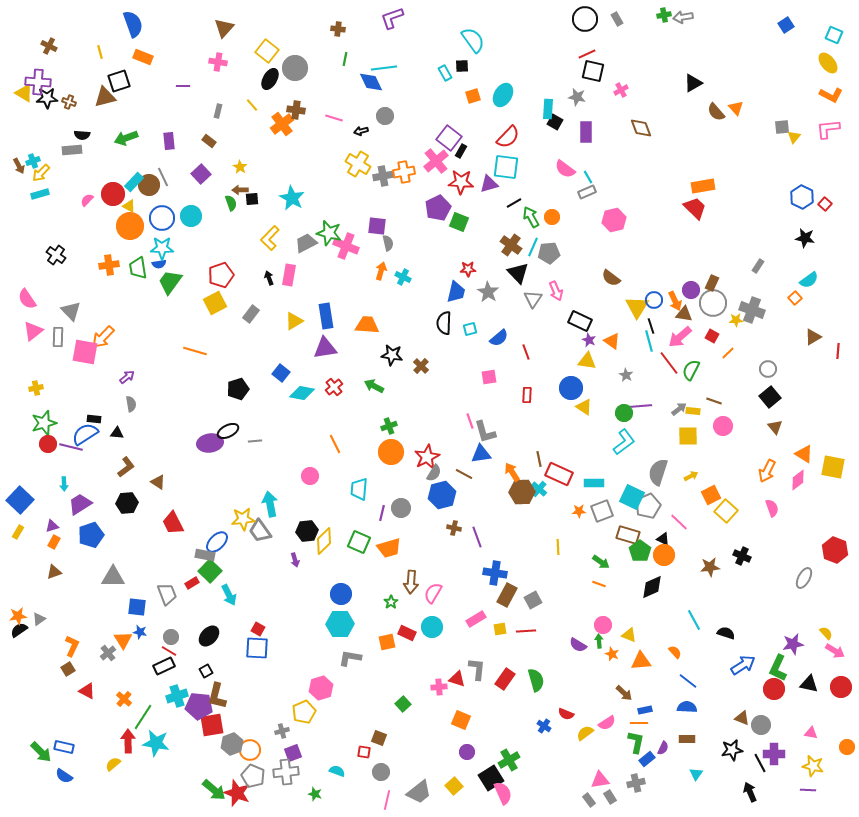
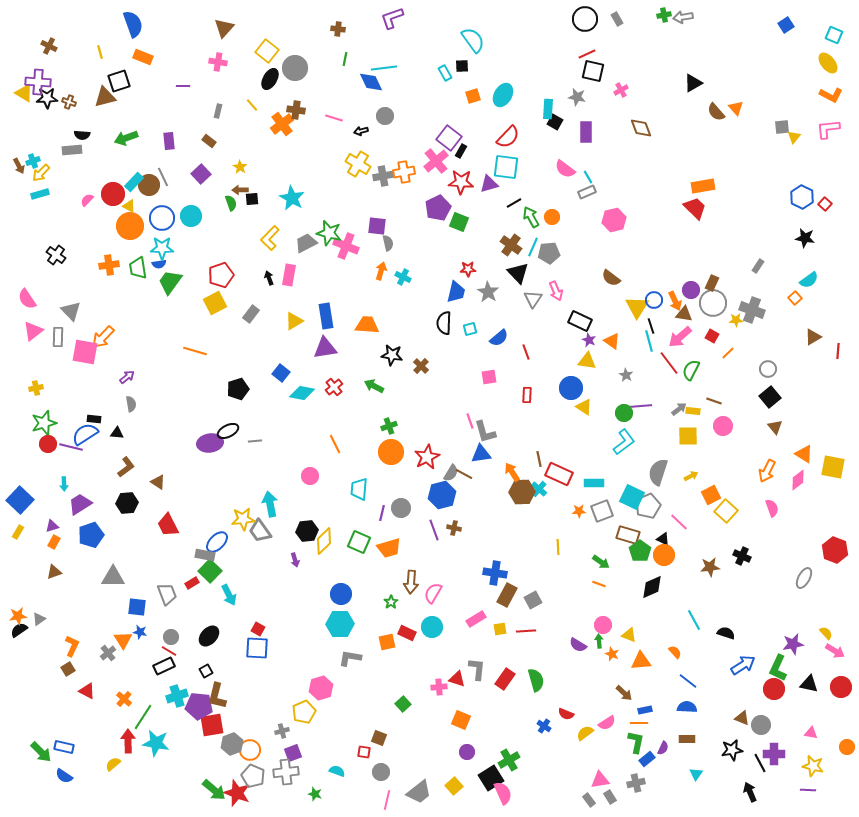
gray semicircle at (434, 473): moved 17 px right
red trapezoid at (173, 523): moved 5 px left, 2 px down
purple line at (477, 537): moved 43 px left, 7 px up
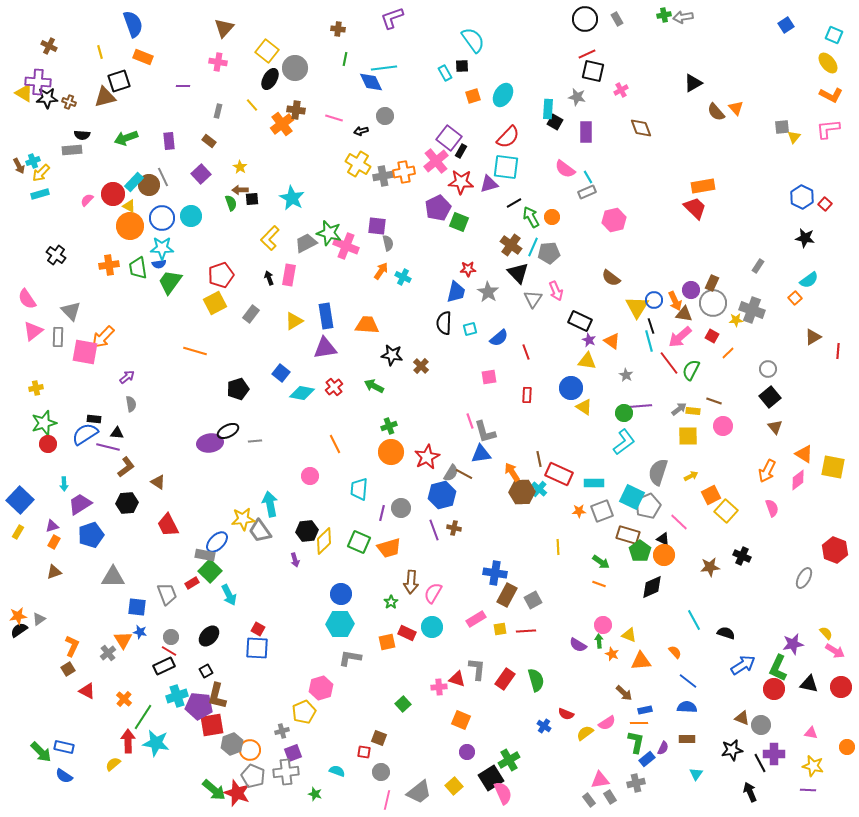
orange arrow at (381, 271): rotated 18 degrees clockwise
purple line at (71, 447): moved 37 px right
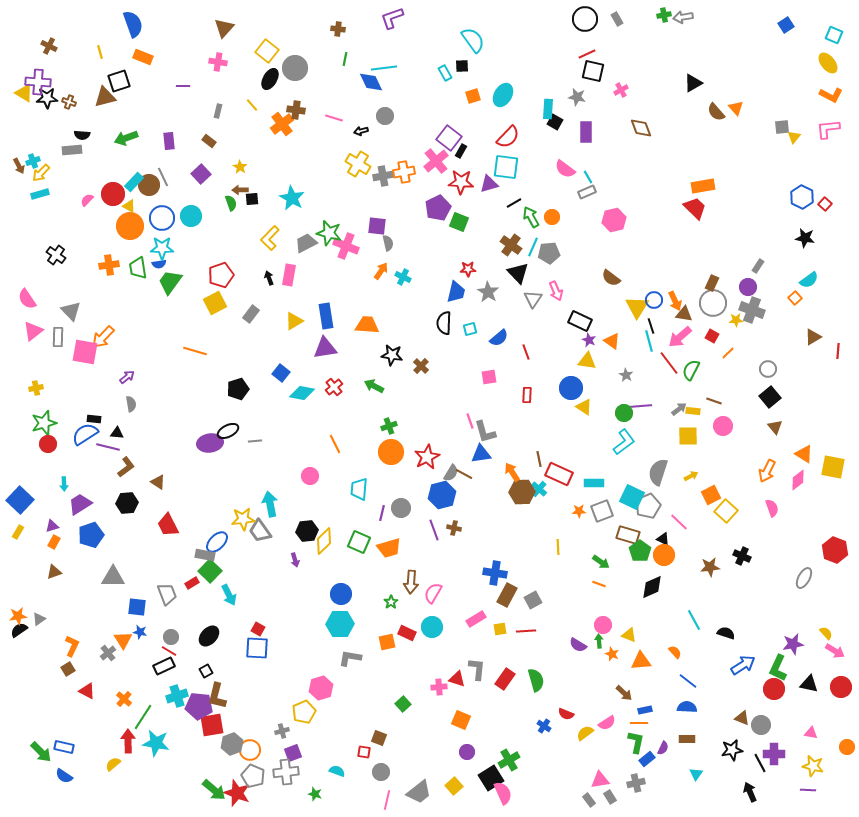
purple circle at (691, 290): moved 57 px right, 3 px up
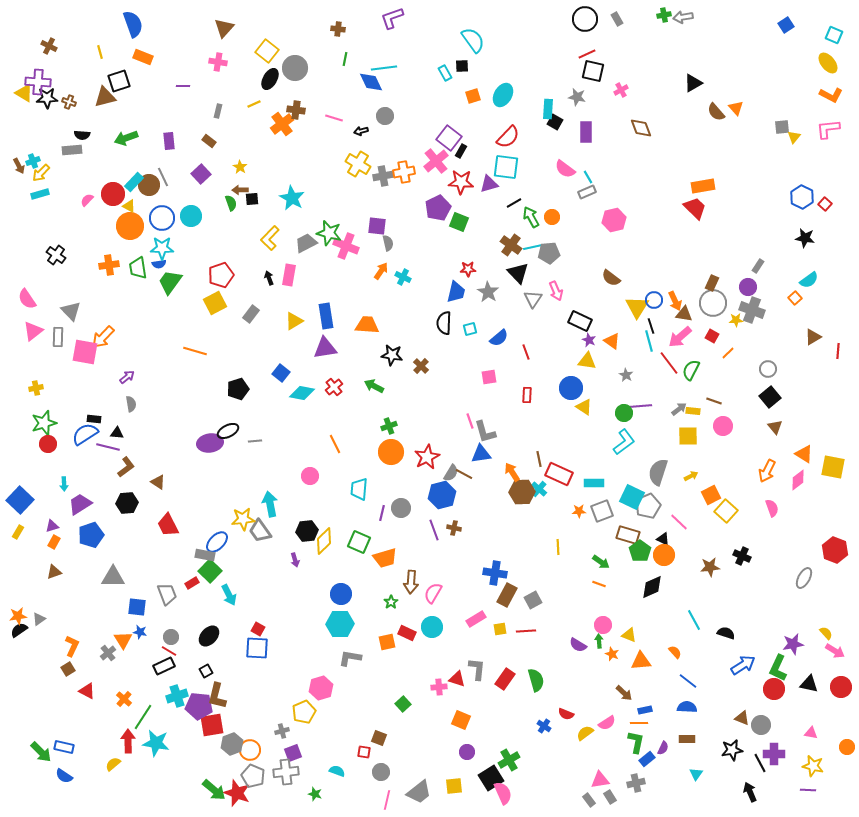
yellow line at (252, 105): moved 2 px right, 1 px up; rotated 72 degrees counterclockwise
cyan line at (533, 247): rotated 54 degrees clockwise
orange trapezoid at (389, 548): moved 4 px left, 10 px down
yellow square at (454, 786): rotated 36 degrees clockwise
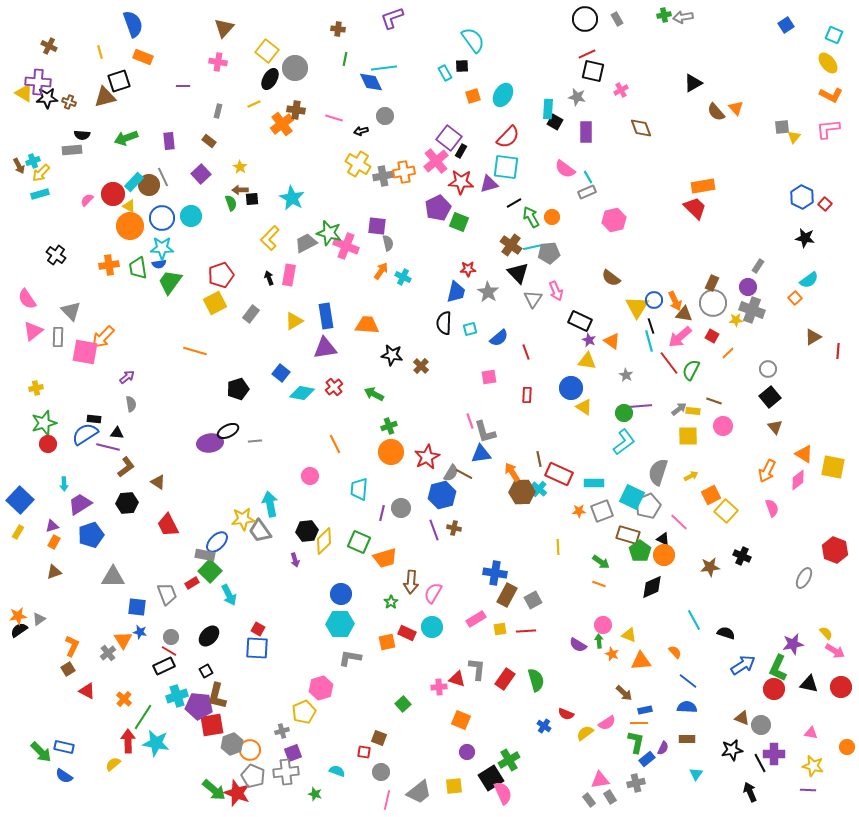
green arrow at (374, 386): moved 8 px down
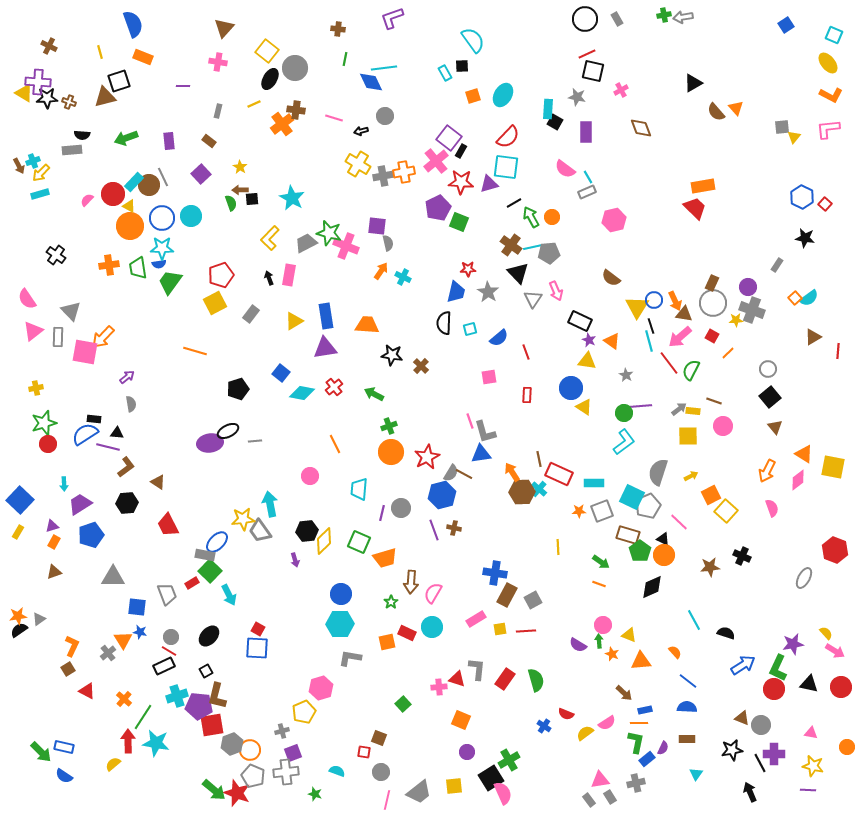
gray rectangle at (758, 266): moved 19 px right, 1 px up
cyan semicircle at (809, 280): moved 18 px down
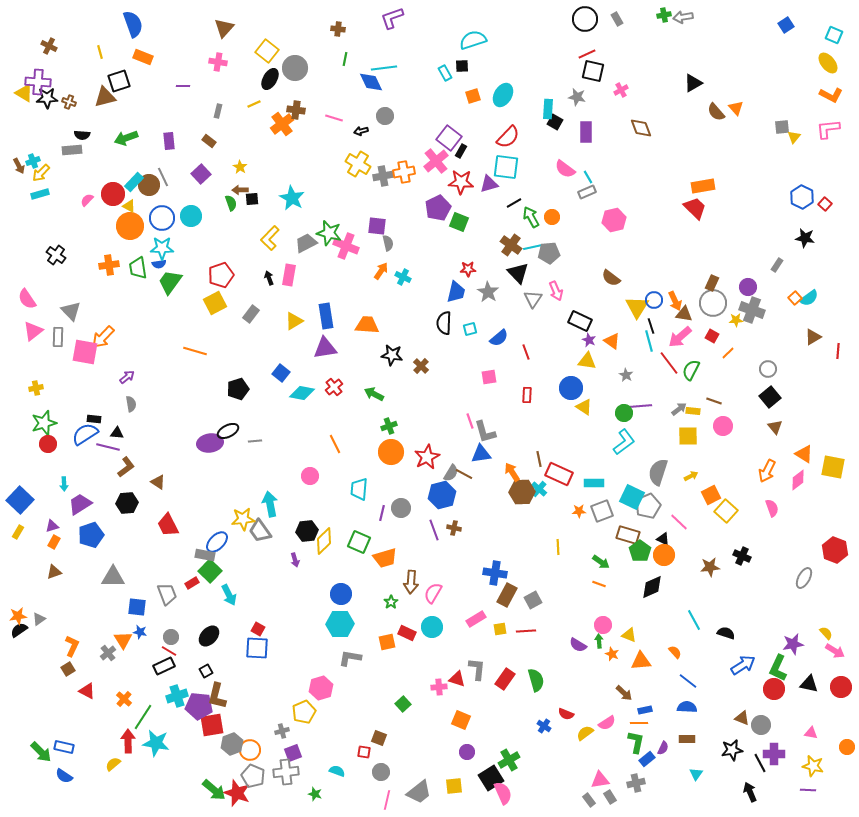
cyan semicircle at (473, 40): rotated 72 degrees counterclockwise
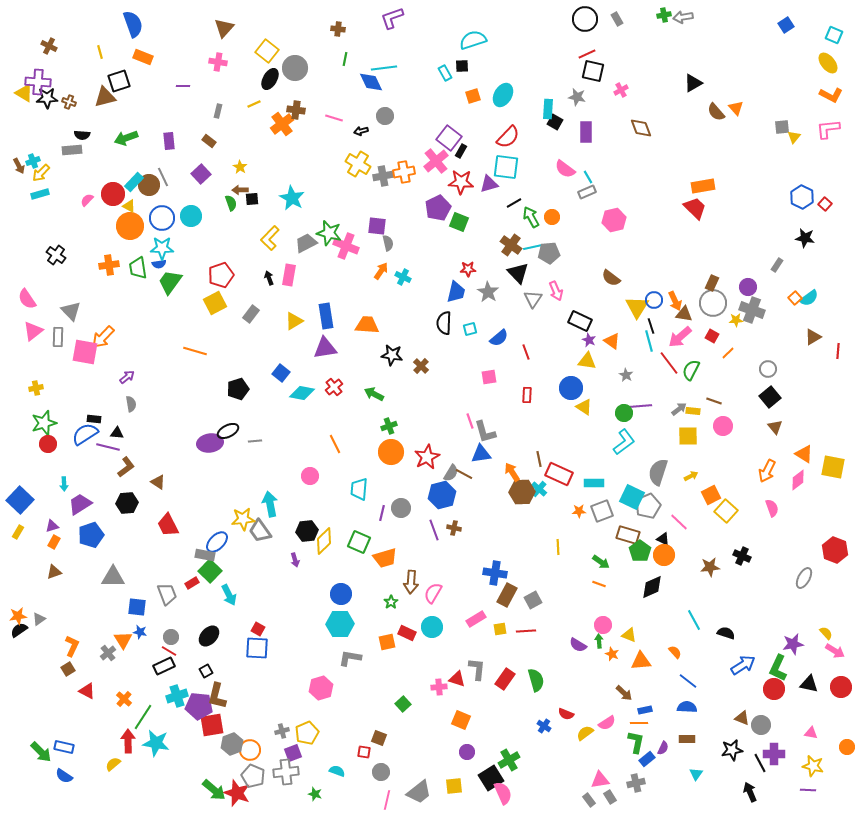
yellow pentagon at (304, 712): moved 3 px right, 21 px down
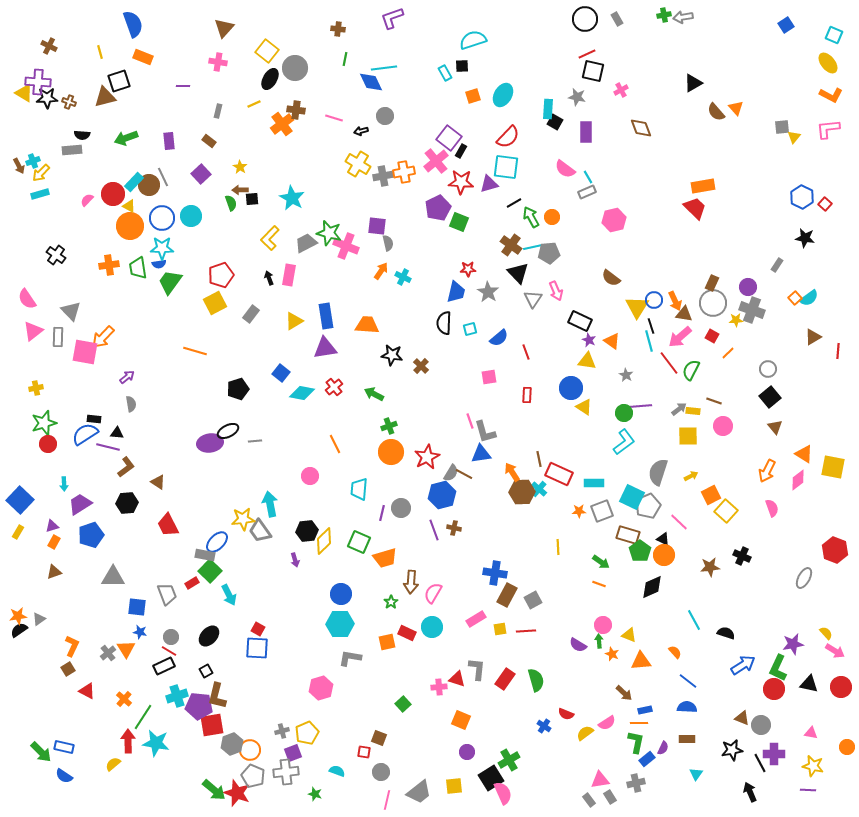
orange triangle at (123, 640): moved 3 px right, 9 px down
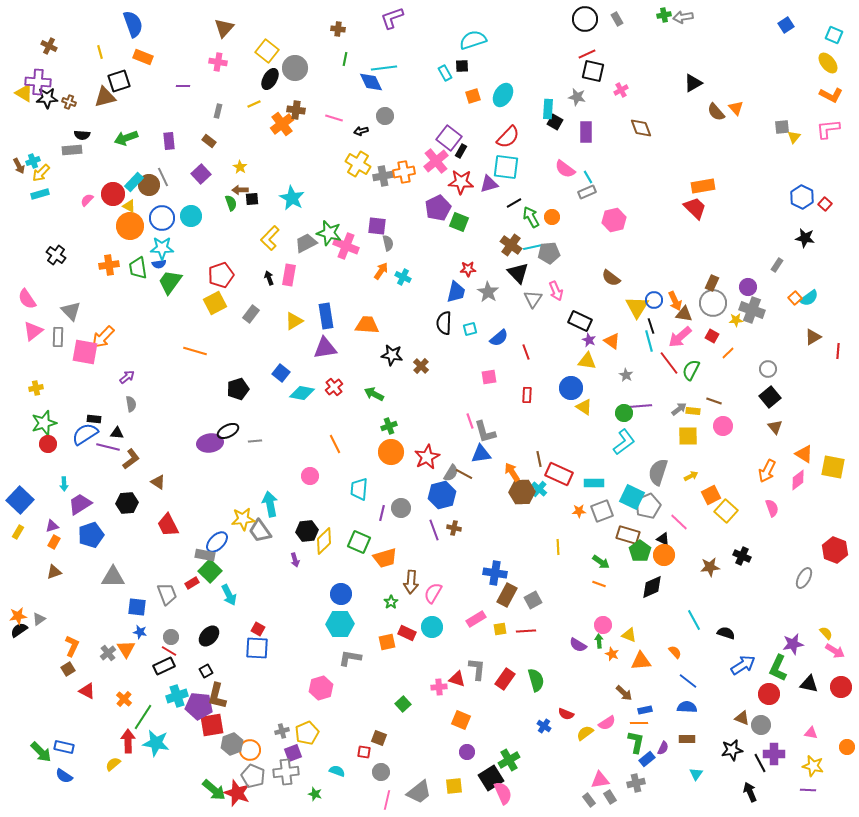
brown L-shape at (126, 467): moved 5 px right, 8 px up
red circle at (774, 689): moved 5 px left, 5 px down
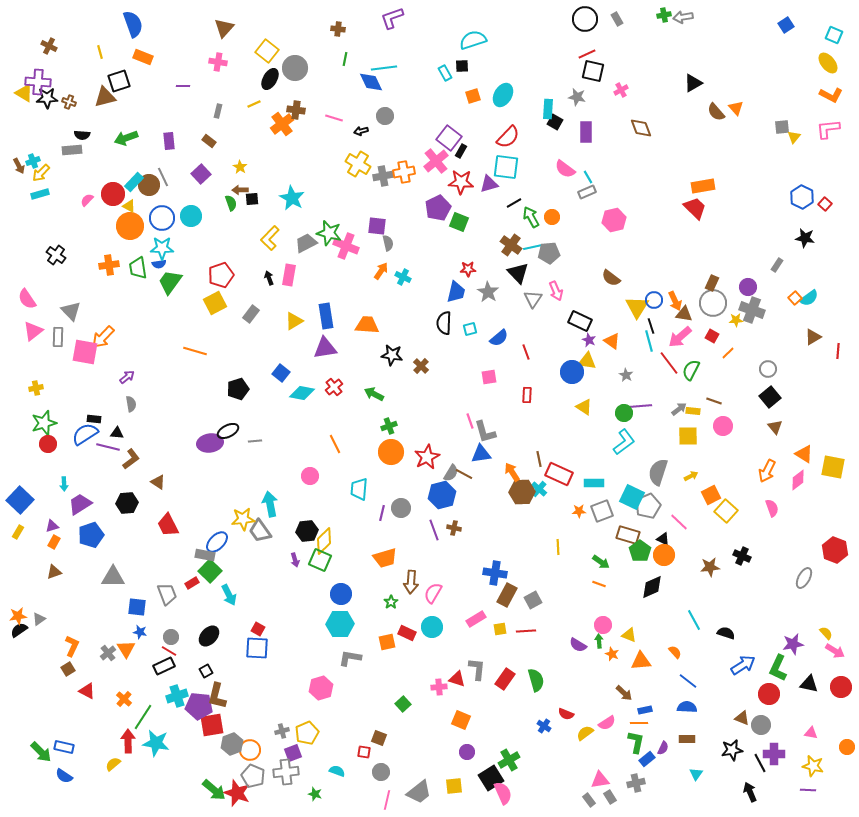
blue circle at (571, 388): moved 1 px right, 16 px up
green square at (359, 542): moved 39 px left, 18 px down
